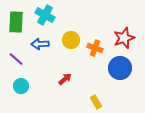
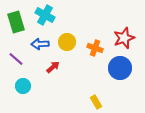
green rectangle: rotated 20 degrees counterclockwise
yellow circle: moved 4 px left, 2 px down
red arrow: moved 12 px left, 12 px up
cyan circle: moved 2 px right
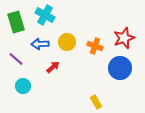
orange cross: moved 2 px up
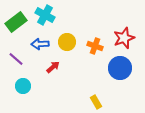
green rectangle: rotated 70 degrees clockwise
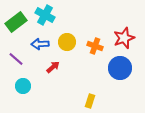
yellow rectangle: moved 6 px left, 1 px up; rotated 48 degrees clockwise
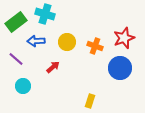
cyan cross: moved 1 px up; rotated 12 degrees counterclockwise
blue arrow: moved 4 px left, 3 px up
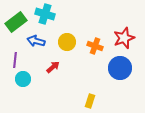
blue arrow: rotated 18 degrees clockwise
purple line: moved 1 px left, 1 px down; rotated 56 degrees clockwise
cyan circle: moved 7 px up
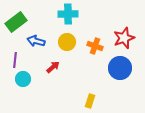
cyan cross: moved 23 px right; rotated 18 degrees counterclockwise
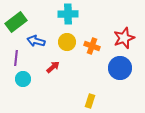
orange cross: moved 3 px left
purple line: moved 1 px right, 2 px up
